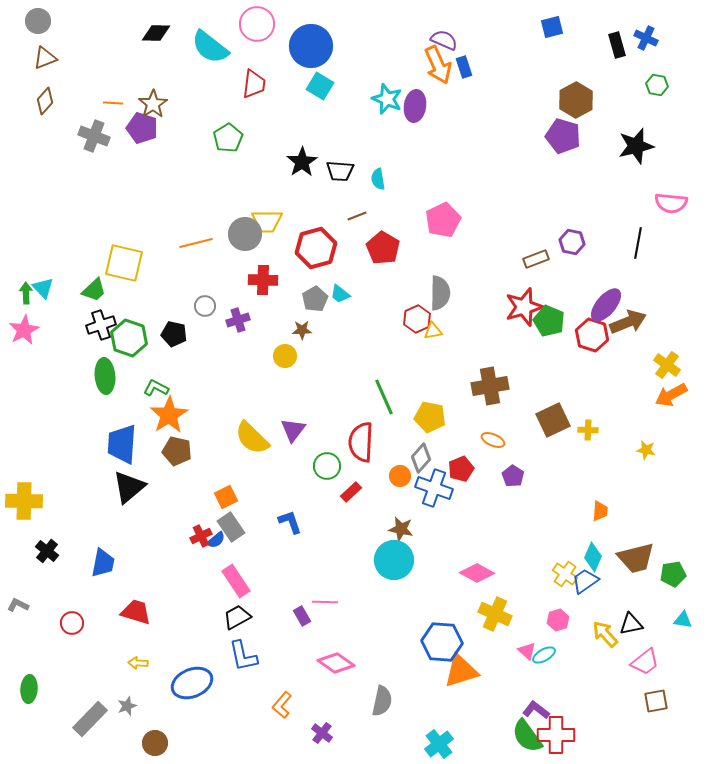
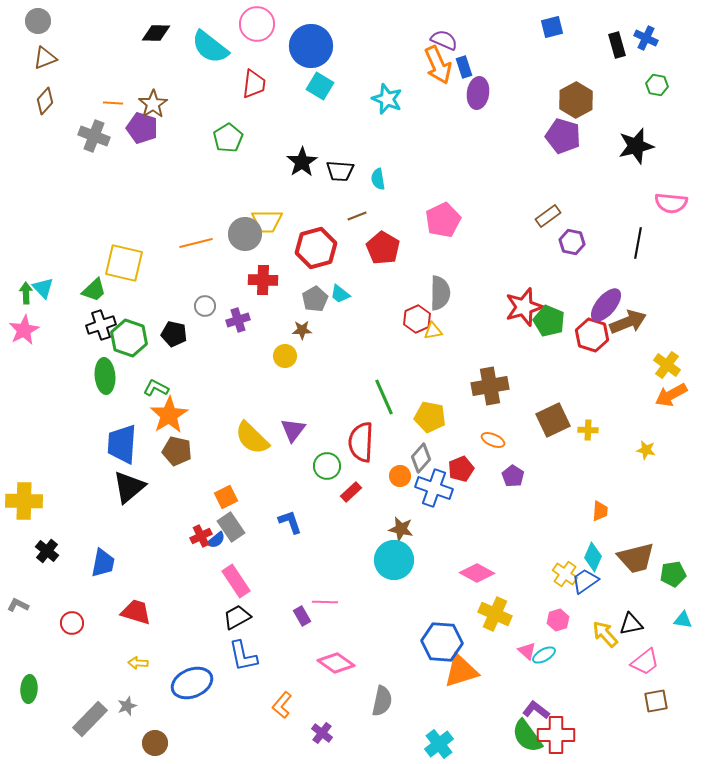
purple ellipse at (415, 106): moved 63 px right, 13 px up
brown rectangle at (536, 259): moved 12 px right, 43 px up; rotated 15 degrees counterclockwise
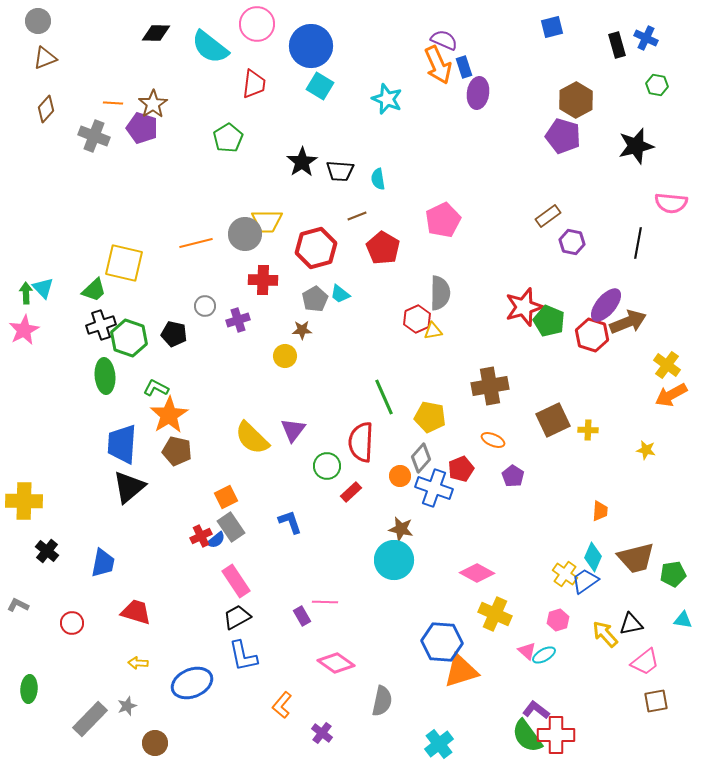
brown diamond at (45, 101): moved 1 px right, 8 px down
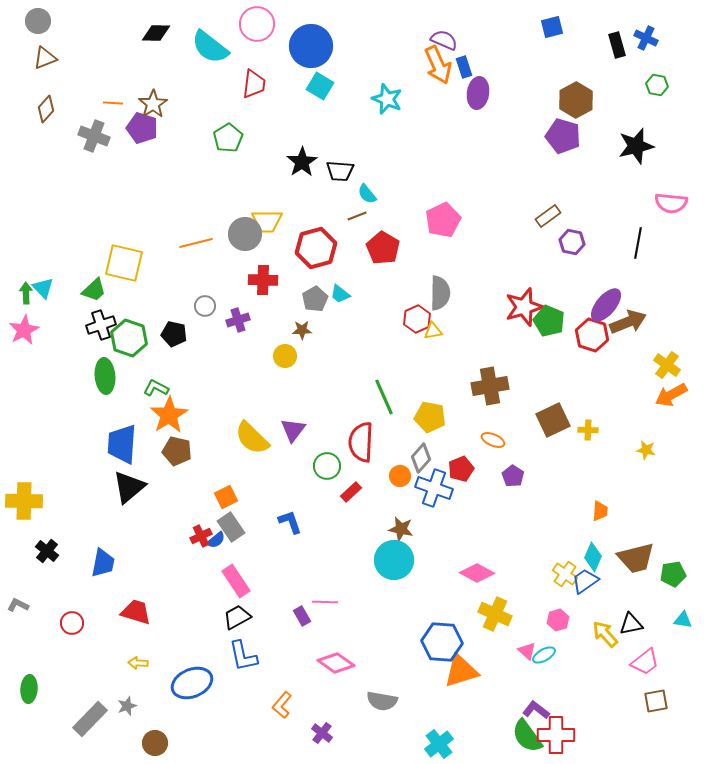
cyan semicircle at (378, 179): moved 11 px left, 15 px down; rotated 30 degrees counterclockwise
gray semicircle at (382, 701): rotated 88 degrees clockwise
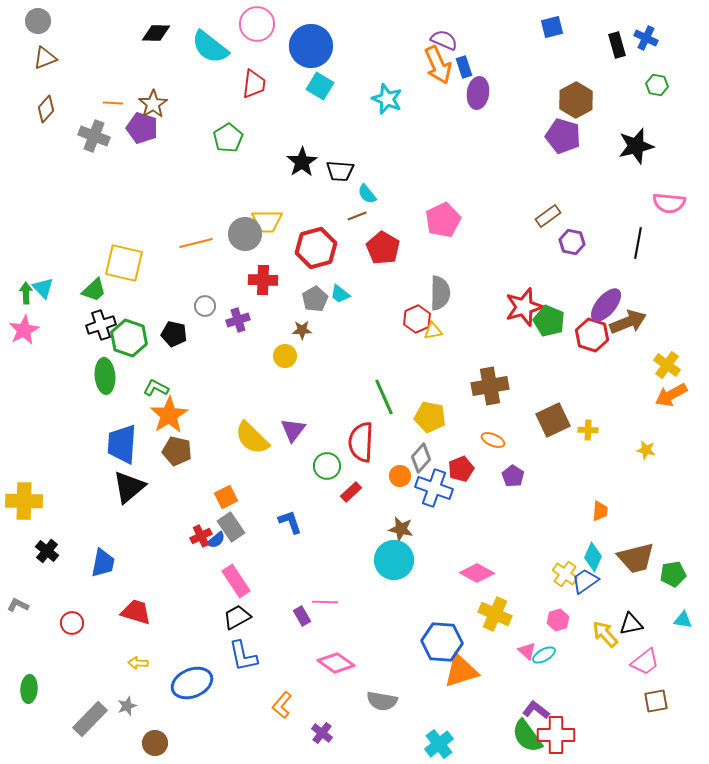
pink semicircle at (671, 203): moved 2 px left
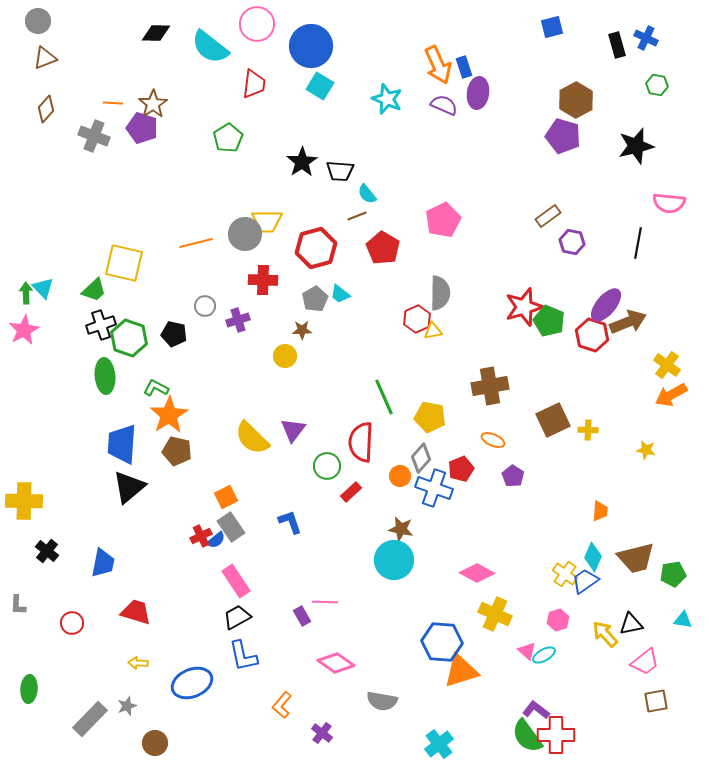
purple semicircle at (444, 40): moved 65 px down
gray L-shape at (18, 605): rotated 115 degrees counterclockwise
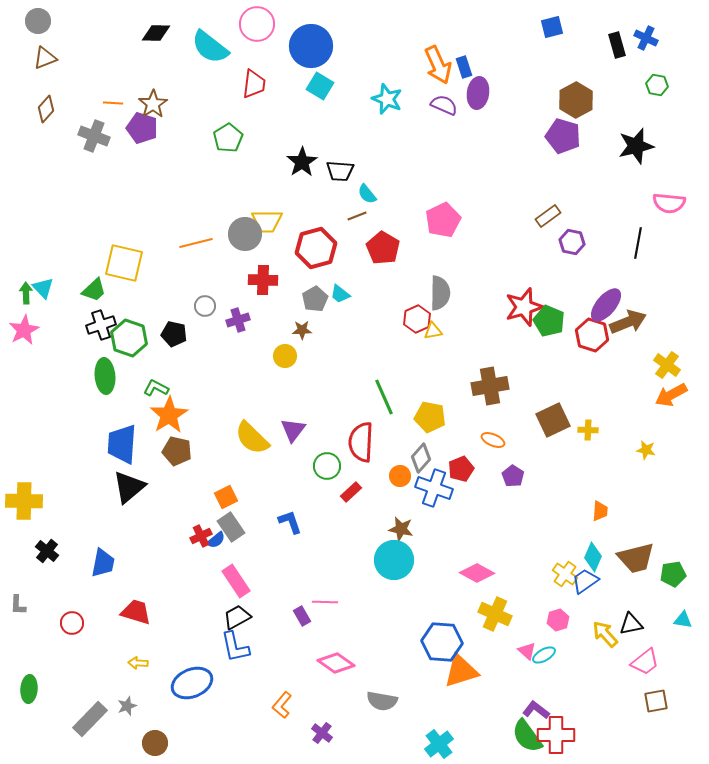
blue L-shape at (243, 656): moved 8 px left, 9 px up
